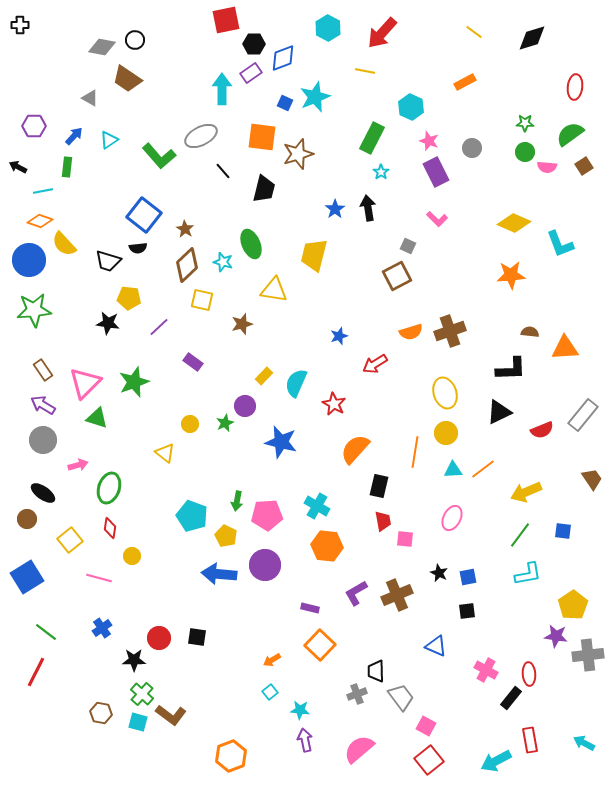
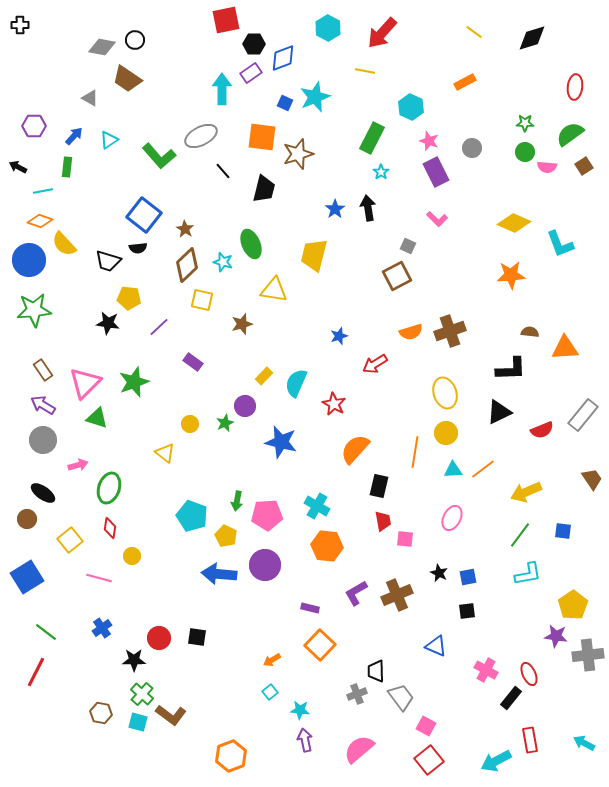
red ellipse at (529, 674): rotated 20 degrees counterclockwise
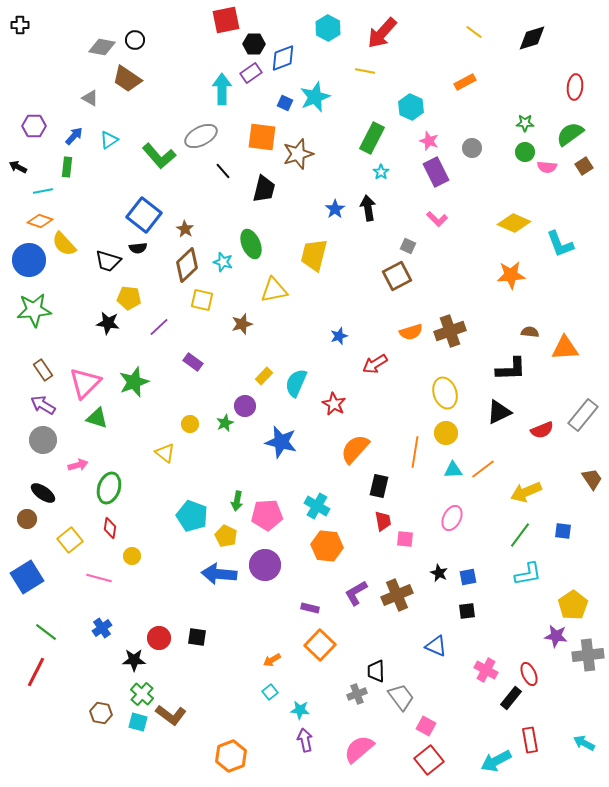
yellow triangle at (274, 290): rotated 20 degrees counterclockwise
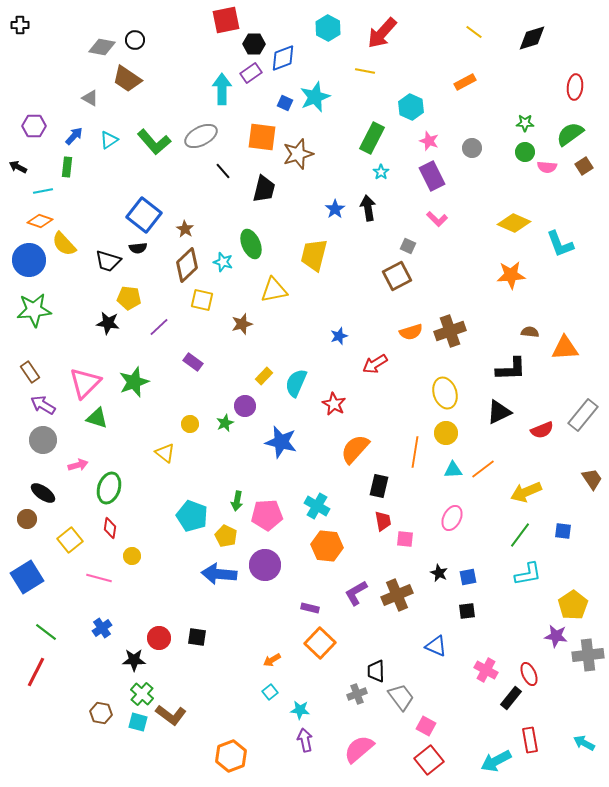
green L-shape at (159, 156): moved 5 px left, 14 px up
purple rectangle at (436, 172): moved 4 px left, 4 px down
brown rectangle at (43, 370): moved 13 px left, 2 px down
orange square at (320, 645): moved 2 px up
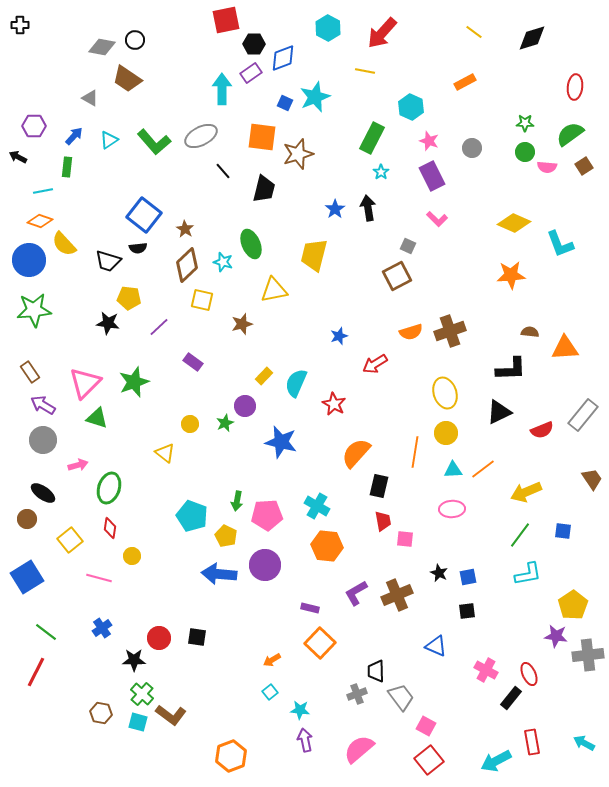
black arrow at (18, 167): moved 10 px up
orange semicircle at (355, 449): moved 1 px right, 4 px down
pink ellipse at (452, 518): moved 9 px up; rotated 60 degrees clockwise
red rectangle at (530, 740): moved 2 px right, 2 px down
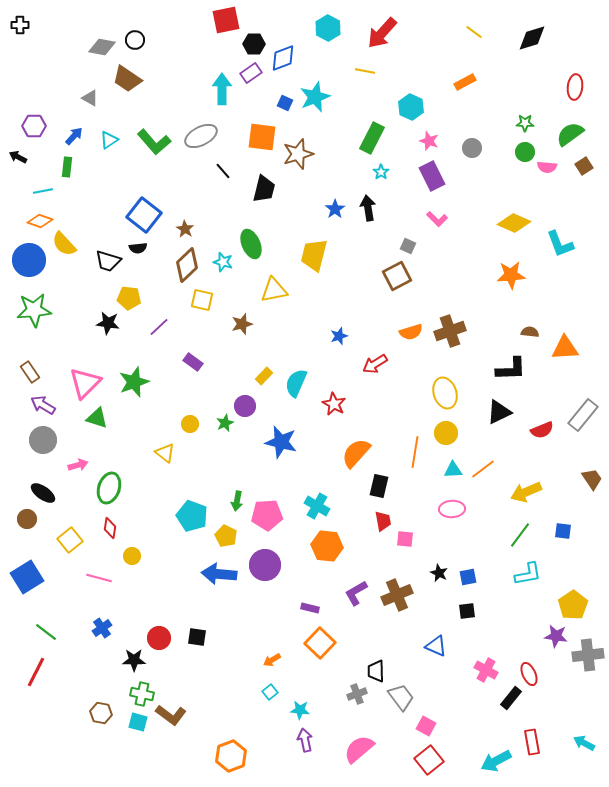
green cross at (142, 694): rotated 30 degrees counterclockwise
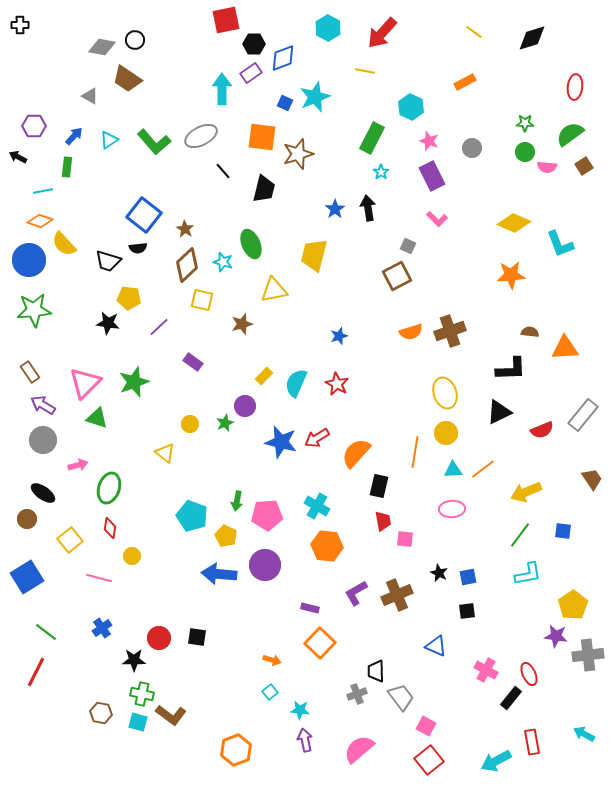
gray triangle at (90, 98): moved 2 px up
red arrow at (375, 364): moved 58 px left, 74 px down
red star at (334, 404): moved 3 px right, 20 px up
orange arrow at (272, 660): rotated 132 degrees counterclockwise
cyan arrow at (584, 743): moved 9 px up
orange hexagon at (231, 756): moved 5 px right, 6 px up
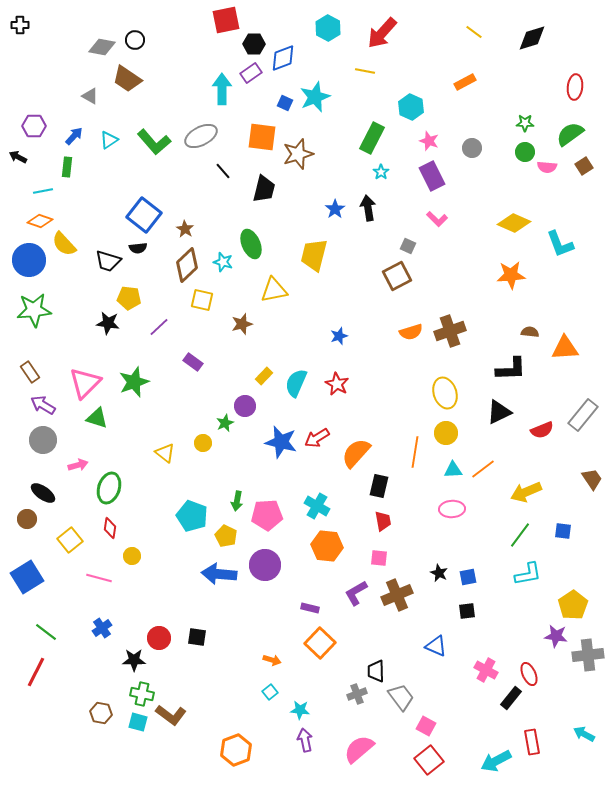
yellow circle at (190, 424): moved 13 px right, 19 px down
pink square at (405, 539): moved 26 px left, 19 px down
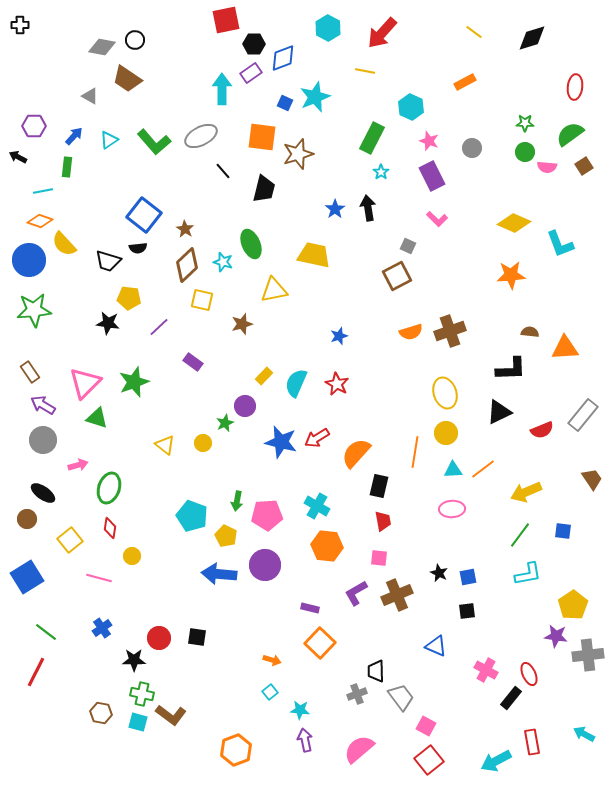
yellow trapezoid at (314, 255): rotated 88 degrees clockwise
yellow triangle at (165, 453): moved 8 px up
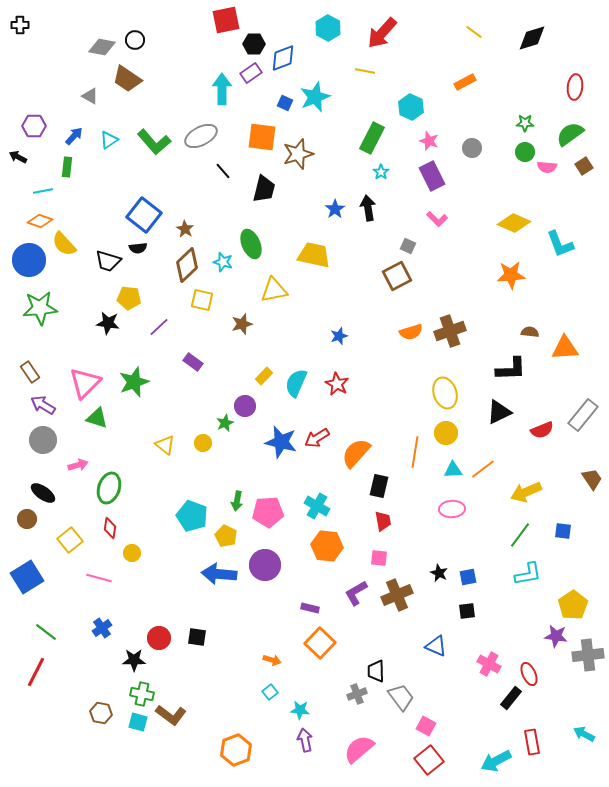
green star at (34, 310): moved 6 px right, 2 px up
pink pentagon at (267, 515): moved 1 px right, 3 px up
yellow circle at (132, 556): moved 3 px up
pink cross at (486, 670): moved 3 px right, 6 px up
